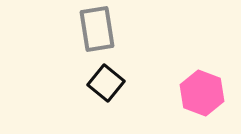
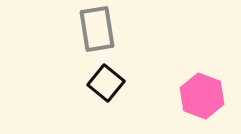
pink hexagon: moved 3 px down
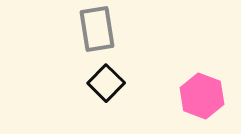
black square: rotated 6 degrees clockwise
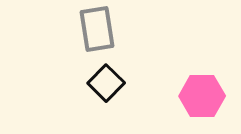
pink hexagon: rotated 21 degrees counterclockwise
